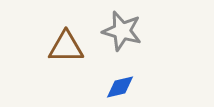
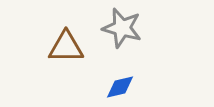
gray star: moved 3 px up
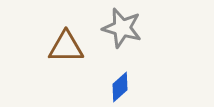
blue diamond: rotated 28 degrees counterclockwise
